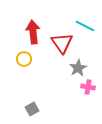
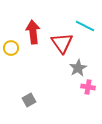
yellow circle: moved 13 px left, 11 px up
gray square: moved 3 px left, 9 px up
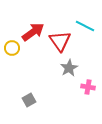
red arrow: rotated 60 degrees clockwise
red triangle: moved 2 px left, 2 px up
yellow circle: moved 1 px right
gray star: moved 9 px left
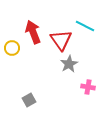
red arrow: rotated 75 degrees counterclockwise
red triangle: moved 1 px right, 1 px up
gray star: moved 4 px up
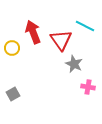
gray star: moved 5 px right; rotated 18 degrees counterclockwise
gray square: moved 16 px left, 6 px up
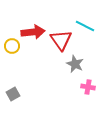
red arrow: rotated 105 degrees clockwise
yellow circle: moved 2 px up
gray star: moved 1 px right
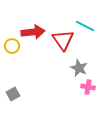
red triangle: moved 2 px right
gray star: moved 4 px right, 4 px down
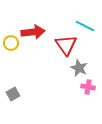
red triangle: moved 3 px right, 5 px down
yellow circle: moved 1 px left, 3 px up
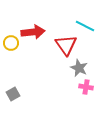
pink cross: moved 2 px left
